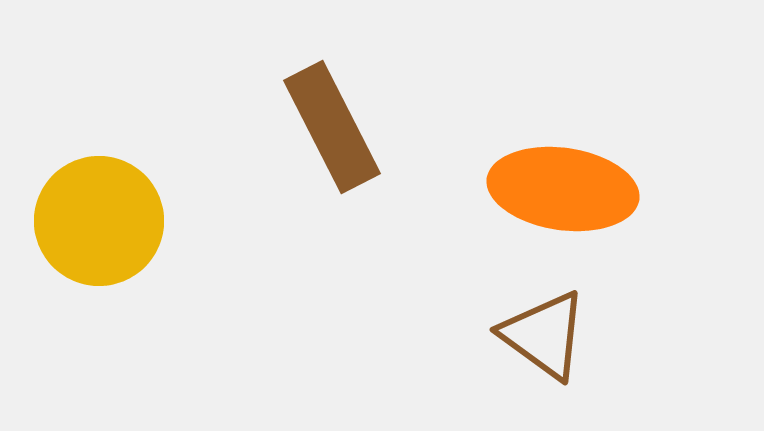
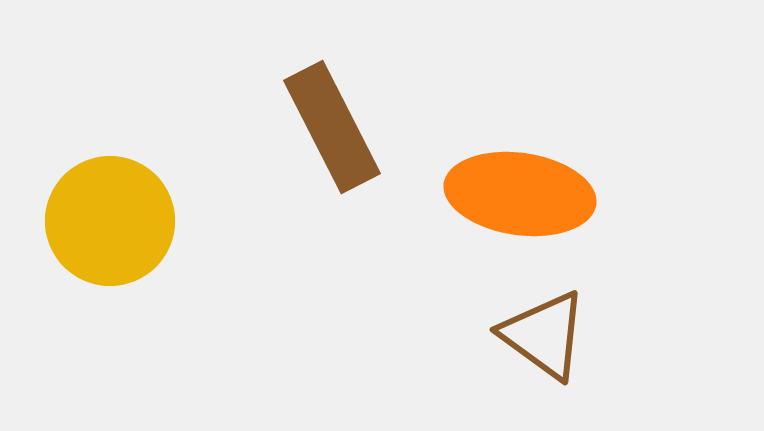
orange ellipse: moved 43 px left, 5 px down
yellow circle: moved 11 px right
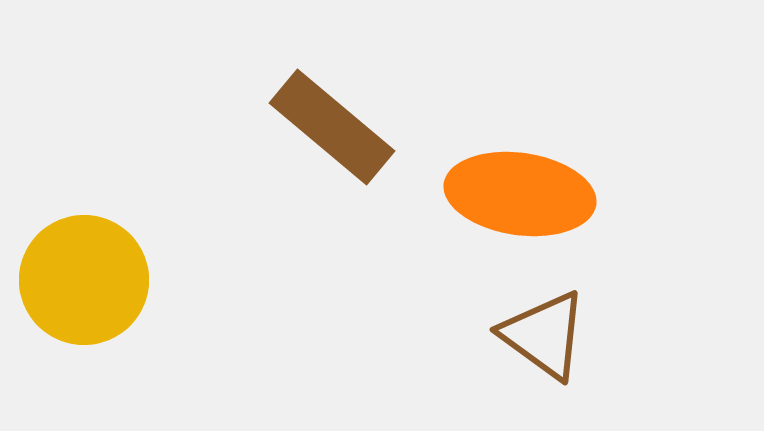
brown rectangle: rotated 23 degrees counterclockwise
yellow circle: moved 26 px left, 59 px down
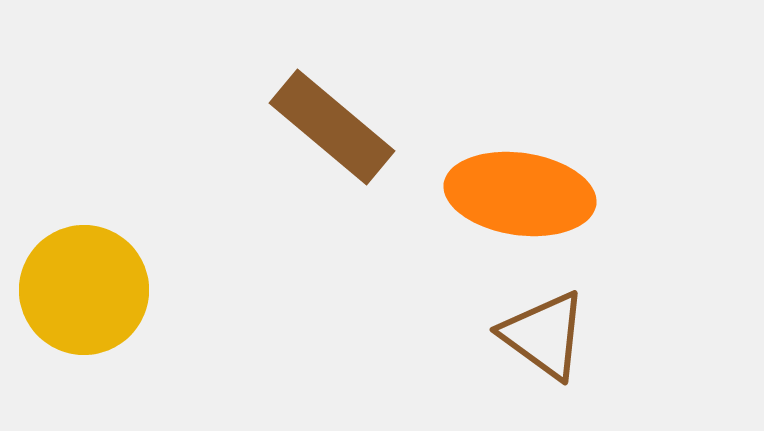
yellow circle: moved 10 px down
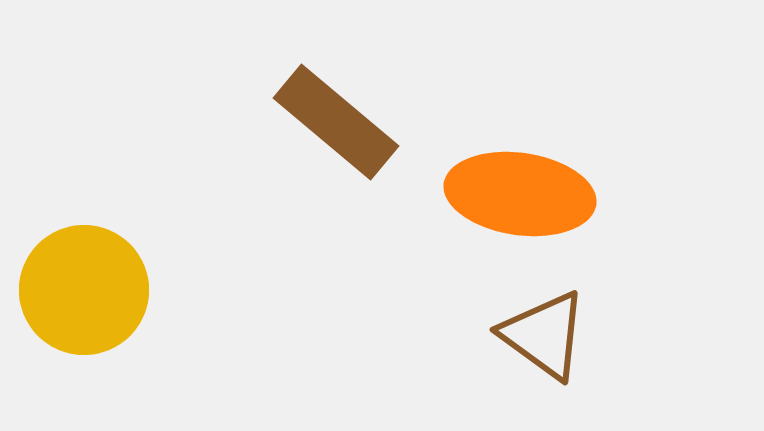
brown rectangle: moved 4 px right, 5 px up
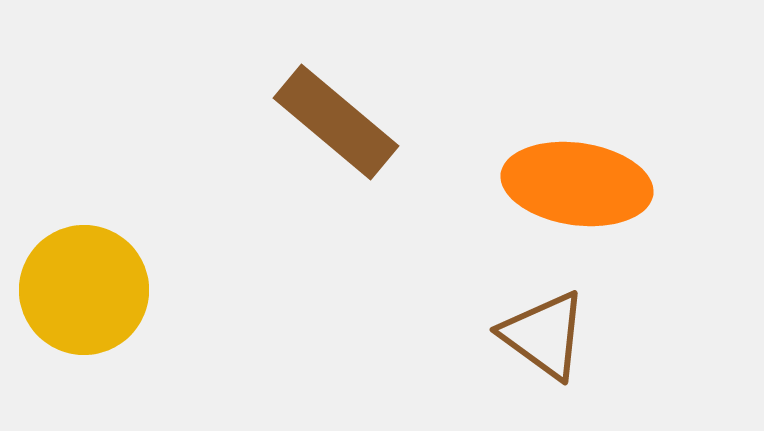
orange ellipse: moved 57 px right, 10 px up
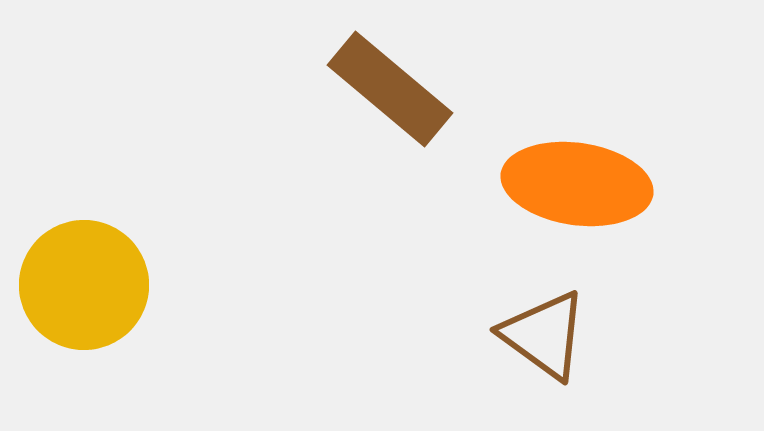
brown rectangle: moved 54 px right, 33 px up
yellow circle: moved 5 px up
